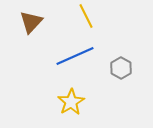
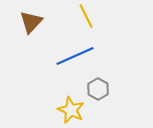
gray hexagon: moved 23 px left, 21 px down
yellow star: moved 8 px down; rotated 16 degrees counterclockwise
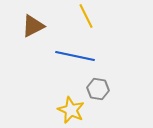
brown triangle: moved 2 px right, 4 px down; rotated 20 degrees clockwise
blue line: rotated 36 degrees clockwise
gray hexagon: rotated 20 degrees counterclockwise
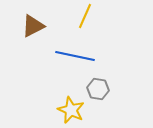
yellow line: moved 1 px left; rotated 50 degrees clockwise
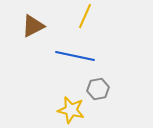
gray hexagon: rotated 20 degrees counterclockwise
yellow star: rotated 12 degrees counterclockwise
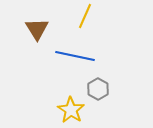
brown triangle: moved 4 px right, 3 px down; rotated 35 degrees counterclockwise
gray hexagon: rotated 20 degrees counterclockwise
yellow star: rotated 20 degrees clockwise
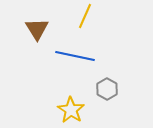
gray hexagon: moved 9 px right
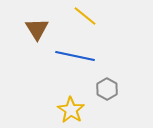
yellow line: rotated 75 degrees counterclockwise
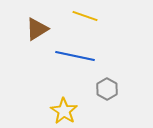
yellow line: rotated 20 degrees counterclockwise
brown triangle: rotated 30 degrees clockwise
yellow star: moved 7 px left, 1 px down
